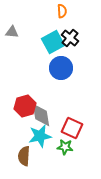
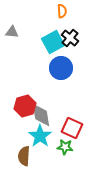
cyan star: rotated 25 degrees counterclockwise
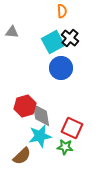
cyan star: rotated 25 degrees clockwise
brown semicircle: moved 2 px left; rotated 138 degrees counterclockwise
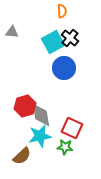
blue circle: moved 3 px right
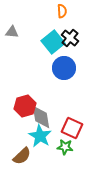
cyan square: rotated 10 degrees counterclockwise
gray diamond: moved 2 px down
cyan star: rotated 30 degrees counterclockwise
